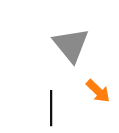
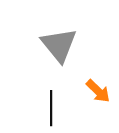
gray triangle: moved 12 px left
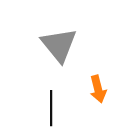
orange arrow: moved 2 px up; rotated 32 degrees clockwise
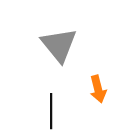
black line: moved 3 px down
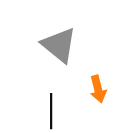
gray triangle: rotated 12 degrees counterclockwise
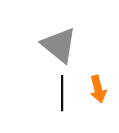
black line: moved 11 px right, 18 px up
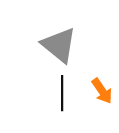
orange arrow: moved 4 px right, 2 px down; rotated 20 degrees counterclockwise
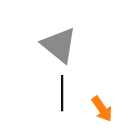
orange arrow: moved 18 px down
